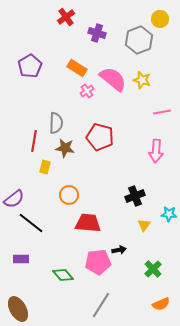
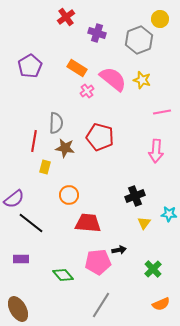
yellow triangle: moved 2 px up
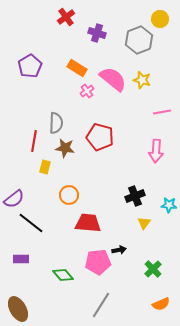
cyan star: moved 9 px up
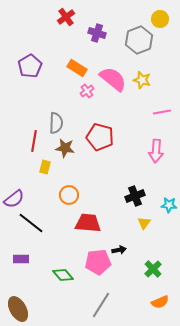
orange semicircle: moved 1 px left, 2 px up
